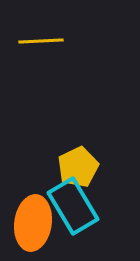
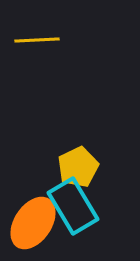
yellow line: moved 4 px left, 1 px up
orange ellipse: rotated 26 degrees clockwise
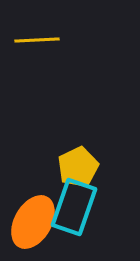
cyan rectangle: moved 1 px right, 1 px down; rotated 50 degrees clockwise
orange ellipse: moved 1 px up; rotated 4 degrees counterclockwise
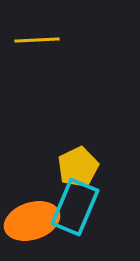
cyan rectangle: moved 1 px right; rotated 4 degrees clockwise
orange ellipse: moved 1 px left, 1 px up; rotated 42 degrees clockwise
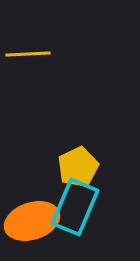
yellow line: moved 9 px left, 14 px down
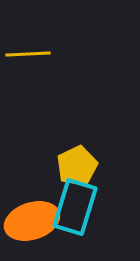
yellow pentagon: moved 1 px left, 1 px up
cyan rectangle: rotated 6 degrees counterclockwise
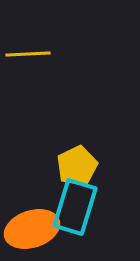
orange ellipse: moved 8 px down
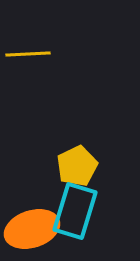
cyan rectangle: moved 4 px down
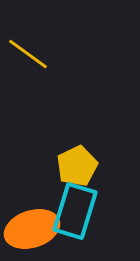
yellow line: rotated 39 degrees clockwise
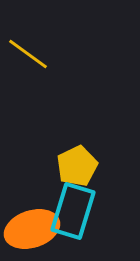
cyan rectangle: moved 2 px left
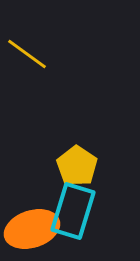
yellow line: moved 1 px left
yellow pentagon: rotated 12 degrees counterclockwise
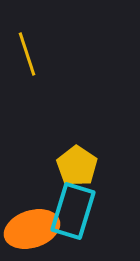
yellow line: rotated 36 degrees clockwise
